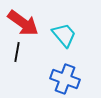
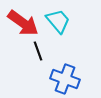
cyan trapezoid: moved 6 px left, 14 px up
black line: moved 21 px right, 1 px up; rotated 30 degrees counterclockwise
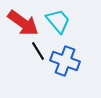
black line: rotated 12 degrees counterclockwise
blue cross: moved 18 px up
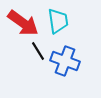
cyan trapezoid: rotated 32 degrees clockwise
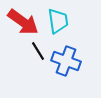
red arrow: moved 1 px up
blue cross: moved 1 px right
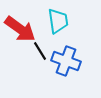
red arrow: moved 3 px left, 7 px down
black line: moved 2 px right
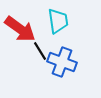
blue cross: moved 4 px left, 1 px down
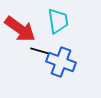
black line: rotated 42 degrees counterclockwise
blue cross: moved 1 px left
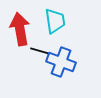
cyan trapezoid: moved 3 px left
red arrow: rotated 136 degrees counterclockwise
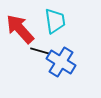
red arrow: rotated 32 degrees counterclockwise
blue cross: rotated 12 degrees clockwise
